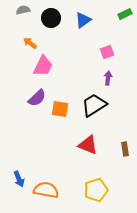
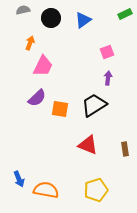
orange arrow: rotated 72 degrees clockwise
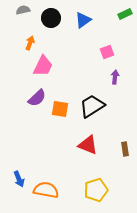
purple arrow: moved 7 px right, 1 px up
black trapezoid: moved 2 px left, 1 px down
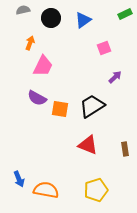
pink square: moved 3 px left, 4 px up
purple arrow: rotated 40 degrees clockwise
purple semicircle: rotated 72 degrees clockwise
